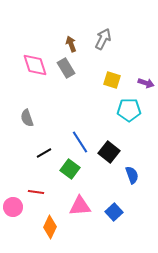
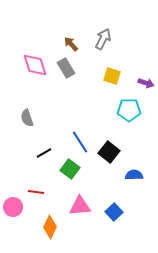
brown arrow: rotated 21 degrees counterclockwise
yellow square: moved 4 px up
blue semicircle: moved 2 px right; rotated 72 degrees counterclockwise
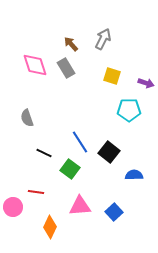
black line: rotated 56 degrees clockwise
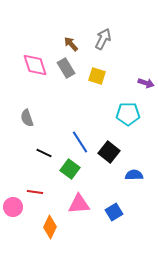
yellow square: moved 15 px left
cyan pentagon: moved 1 px left, 4 px down
red line: moved 1 px left
pink triangle: moved 1 px left, 2 px up
blue square: rotated 12 degrees clockwise
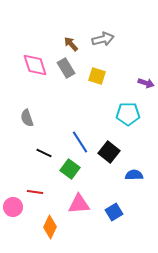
gray arrow: rotated 50 degrees clockwise
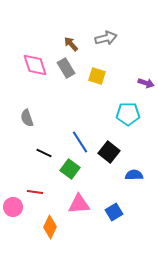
gray arrow: moved 3 px right, 1 px up
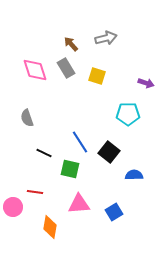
pink diamond: moved 5 px down
green square: rotated 24 degrees counterclockwise
orange diamond: rotated 15 degrees counterclockwise
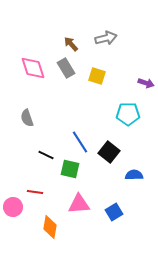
pink diamond: moved 2 px left, 2 px up
black line: moved 2 px right, 2 px down
